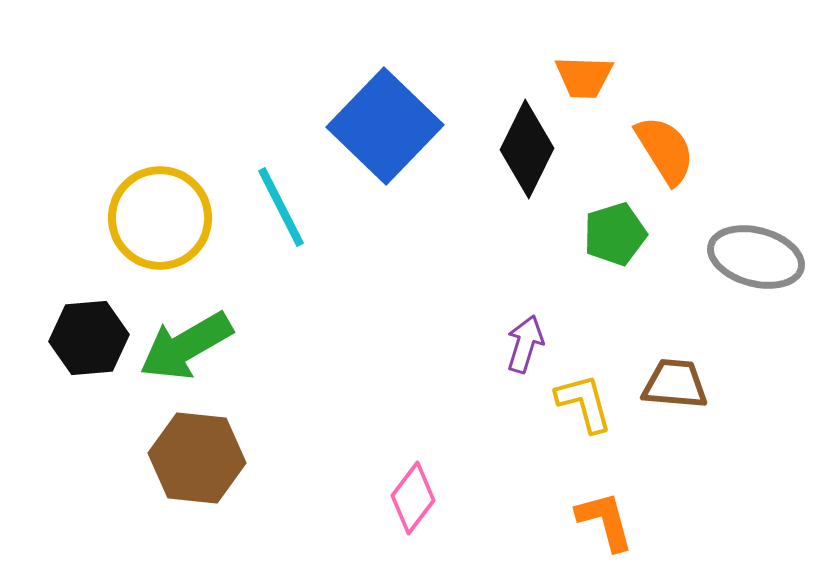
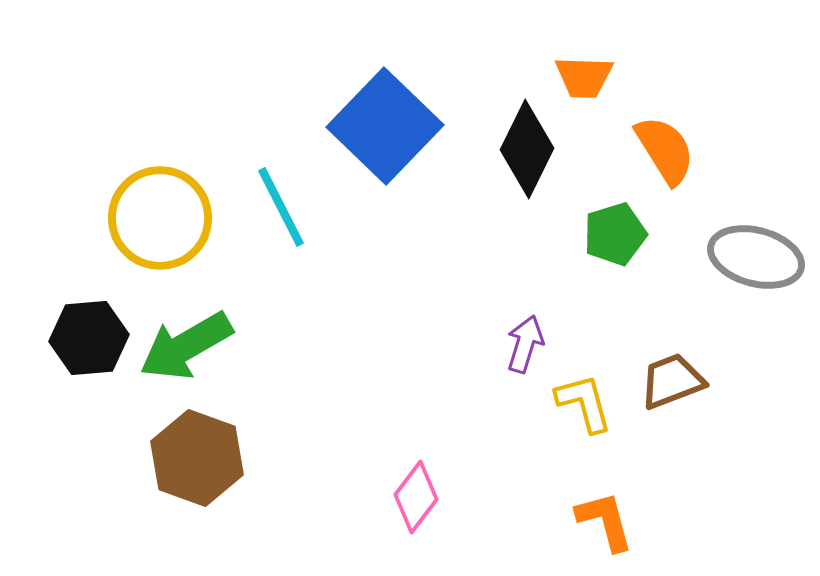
brown trapezoid: moved 3 px left, 3 px up; rotated 26 degrees counterclockwise
brown hexagon: rotated 14 degrees clockwise
pink diamond: moved 3 px right, 1 px up
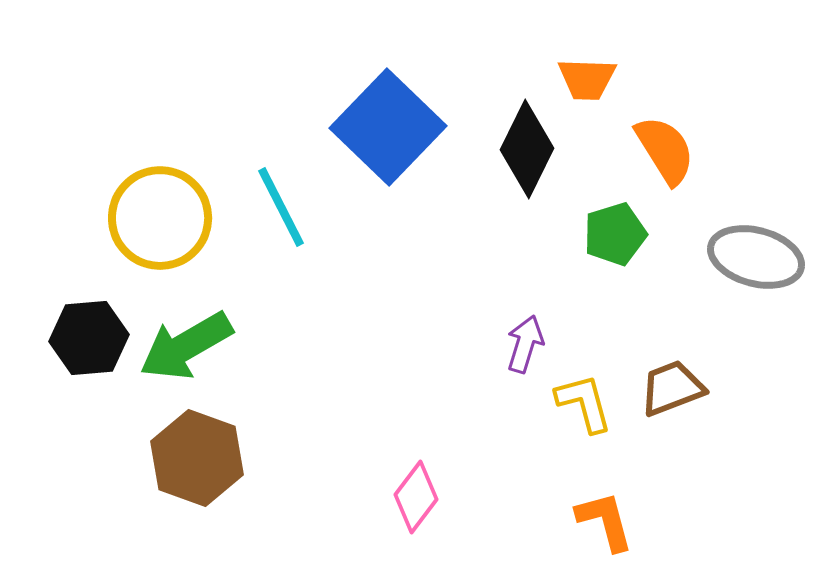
orange trapezoid: moved 3 px right, 2 px down
blue square: moved 3 px right, 1 px down
brown trapezoid: moved 7 px down
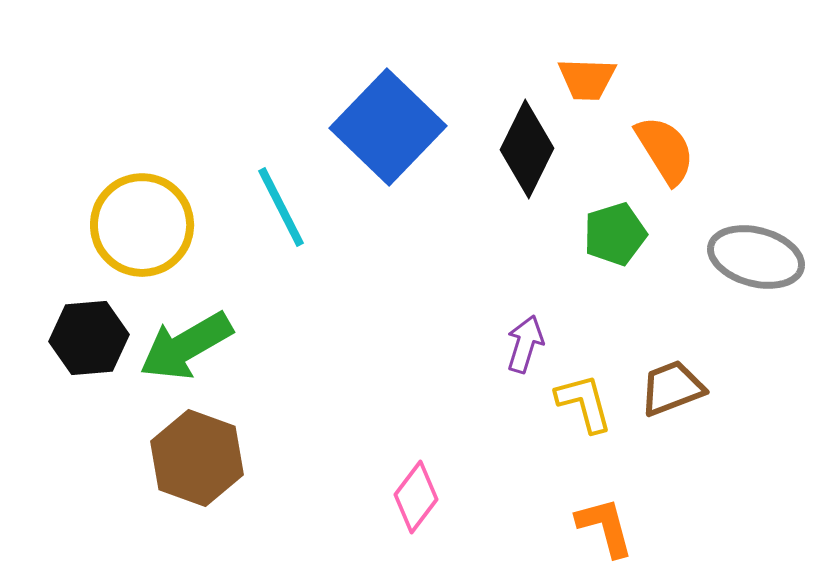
yellow circle: moved 18 px left, 7 px down
orange L-shape: moved 6 px down
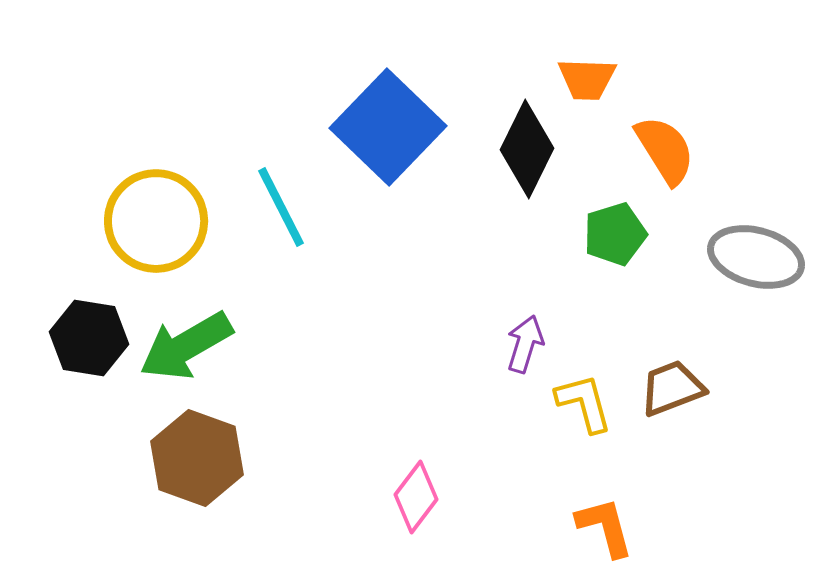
yellow circle: moved 14 px right, 4 px up
black hexagon: rotated 14 degrees clockwise
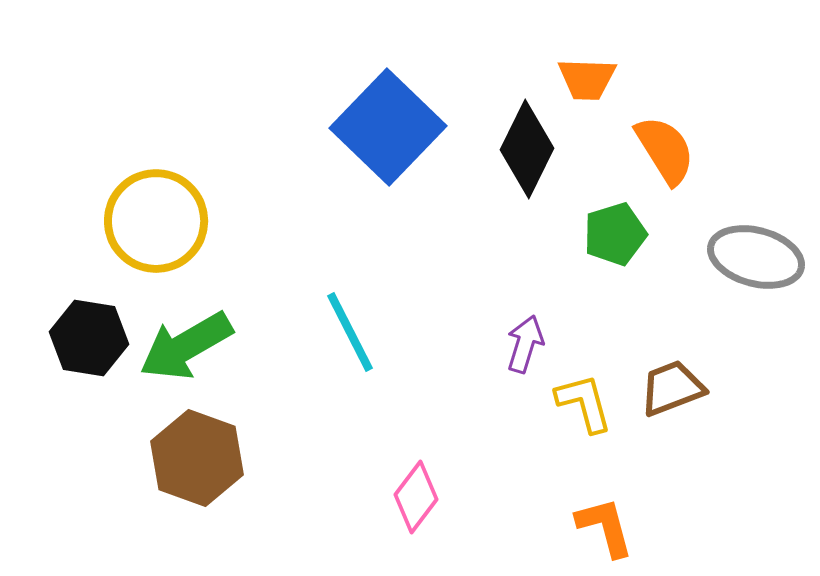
cyan line: moved 69 px right, 125 px down
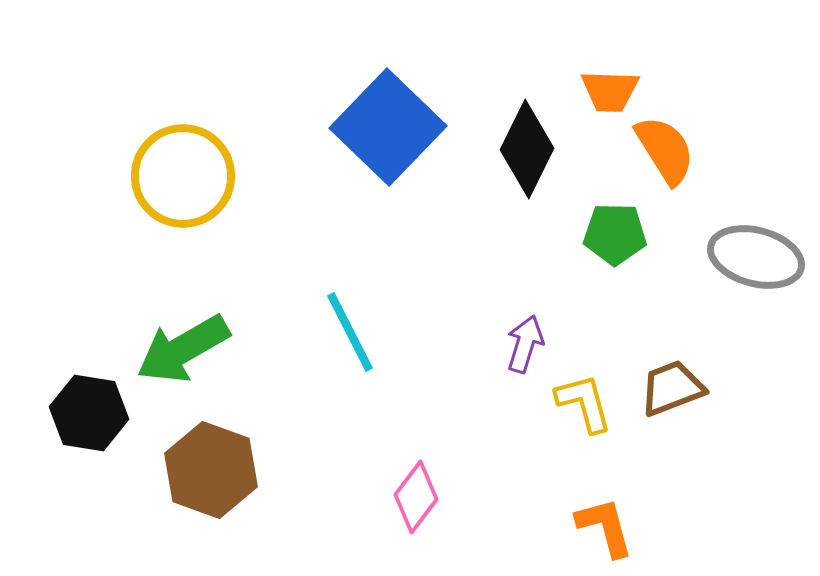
orange trapezoid: moved 23 px right, 12 px down
yellow circle: moved 27 px right, 45 px up
green pentagon: rotated 18 degrees clockwise
black hexagon: moved 75 px down
green arrow: moved 3 px left, 3 px down
brown hexagon: moved 14 px right, 12 px down
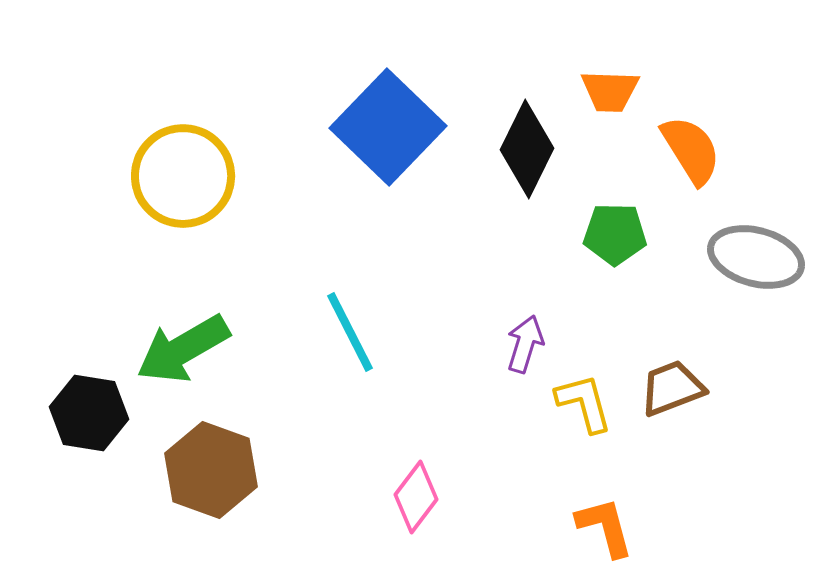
orange semicircle: moved 26 px right
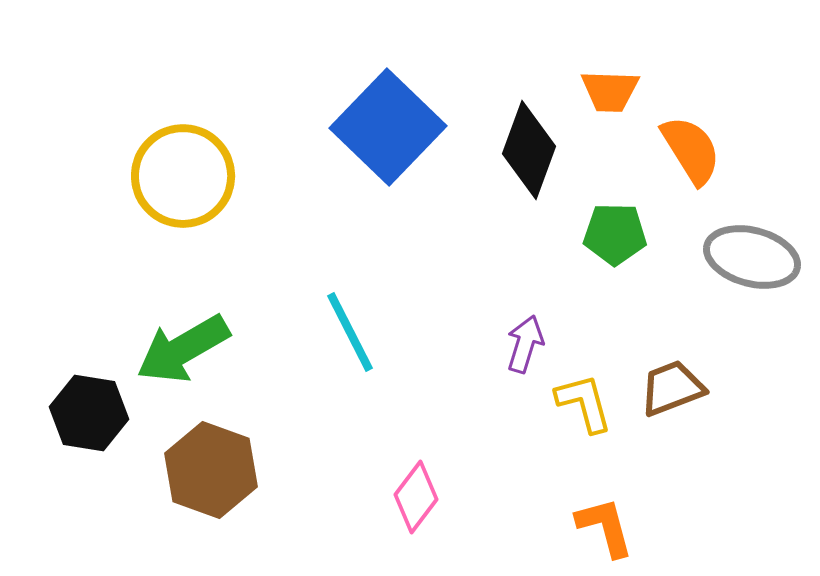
black diamond: moved 2 px right, 1 px down; rotated 6 degrees counterclockwise
gray ellipse: moved 4 px left
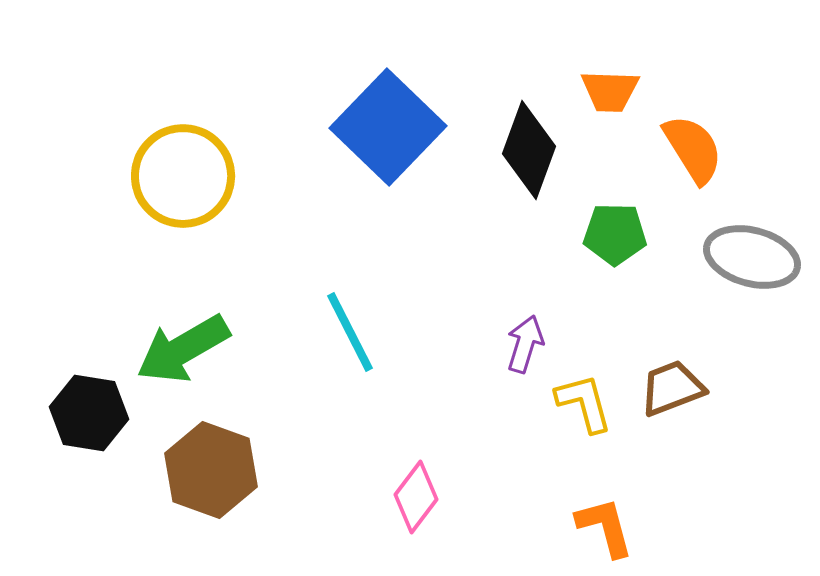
orange semicircle: moved 2 px right, 1 px up
